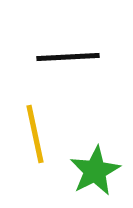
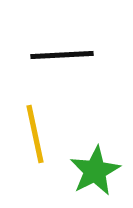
black line: moved 6 px left, 2 px up
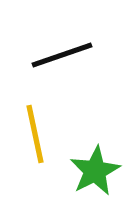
black line: rotated 16 degrees counterclockwise
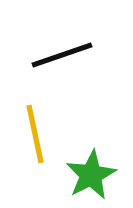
green star: moved 4 px left, 4 px down
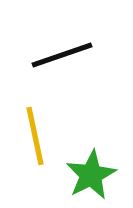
yellow line: moved 2 px down
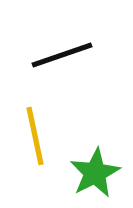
green star: moved 4 px right, 2 px up
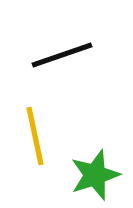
green star: moved 2 px down; rotated 9 degrees clockwise
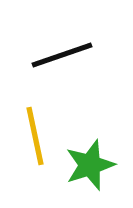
green star: moved 5 px left, 10 px up
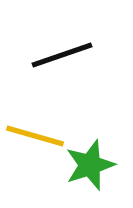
yellow line: rotated 62 degrees counterclockwise
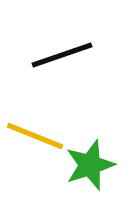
yellow line: rotated 6 degrees clockwise
